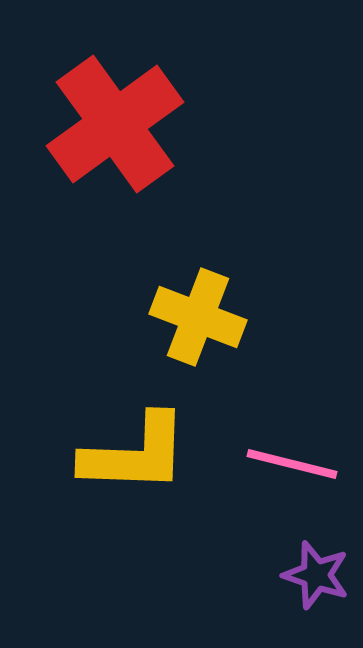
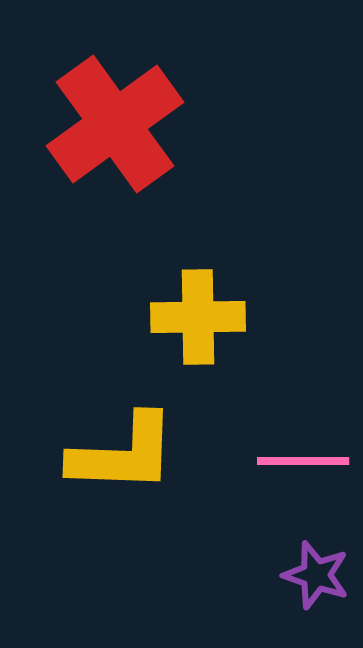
yellow cross: rotated 22 degrees counterclockwise
yellow L-shape: moved 12 px left
pink line: moved 11 px right, 3 px up; rotated 14 degrees counterclockwise
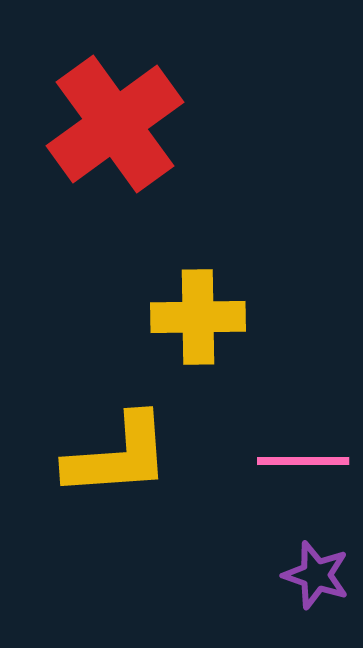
yellow L-shape: moved 5 px left, 2 px down; rotated 6 degrees counterclockwise
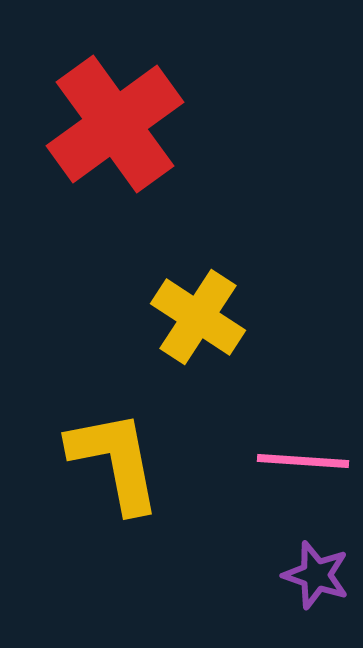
yellow cross: rotated 34 degrees clockwise
yellow L-shape: moved 3 px left, 5 px down; rotated 97 degrees counterclockwise
pink line: rotated 4 degrees clockwise
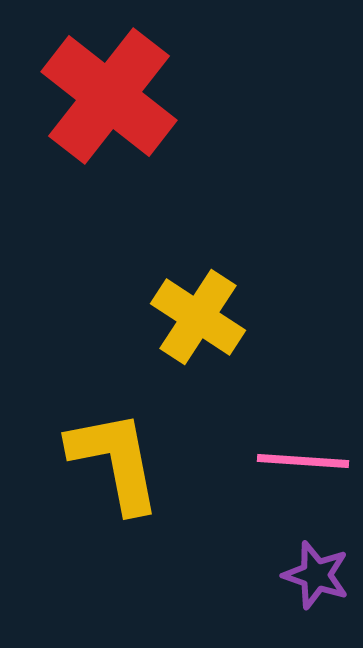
red cross: moved 6 px left, 28 px up; rotated 16 degrees counterclockwise
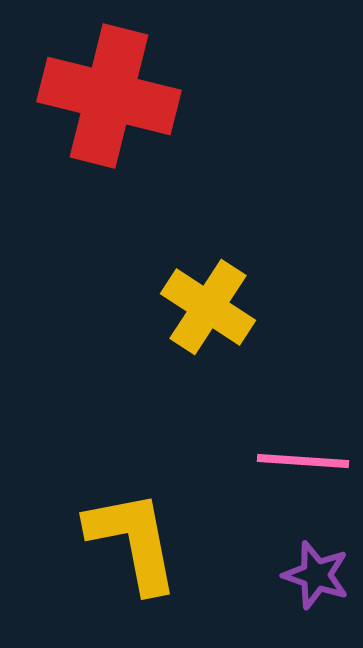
red cross: rotated 24 degrees counterclockwise
yellow cross: moved 10 px right, 10 px up
yellow L-shape: moved 18 px right, 80 px down
